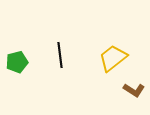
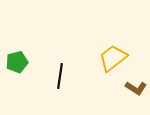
black line: moved 21 px down; rotated 15 degrees clockwise
brown L-shape: moved 2 px right, 2 px up
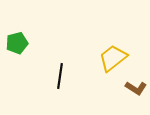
green pentagon: moved 19 px up
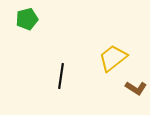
green pentagon: moved 10 px right, 24 px up
black line: moved 1 px right
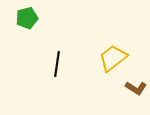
green pentagon: moved 1 px up
black line: moved 4 px left, 12 px up
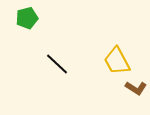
yellow trapezoid: moved 4 px right, 3 px down; rotated 80 degrees counterclockwise
black line: rotated 55 degrees counterclockwise
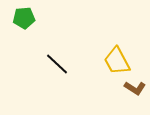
green pentagon: moved 3 px left; rotated 10 degrees clockwise
brown L-shape: moved 1 px left
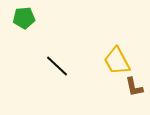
black line: moved 2 px down
brown L-shape: moved 1 px left, 1 px up; rotated 45 degrees clockwise
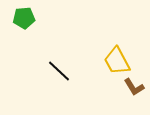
black line: moved 2 px right, 5 px down
brown L-shape: rotated 20 degrees counterclockwise
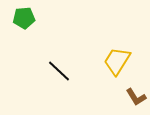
yellow trapezoid: rotated 60 degrees clockwise
brown L-shape: moved 2 px right, 10 px down
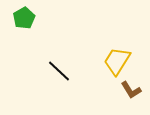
green pentagon: rotated 25 degrees counterclockwise
brown L-shape: moved 5 px left, 7 px up
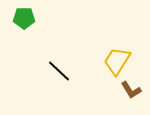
green pentagon: rotated 30 degrees clockwise
